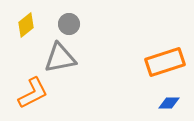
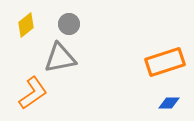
orange L-shape: rotated 8 degrees counterclockwise
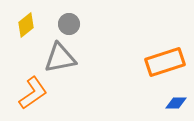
blue diamond: moved 7 px right
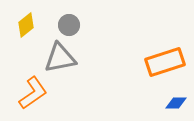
gray circle: moved 1 px down
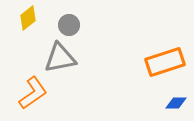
yellow diamond: moved 2 px right, 7 px up
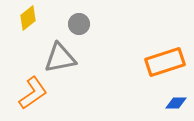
gray circle: moved 10 px right, 1 px up
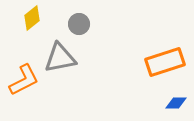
yellow diamond: moved 4 px right
orange L-shape: moved 9 px left, 13 px up; rotated 8 degrees clockwise
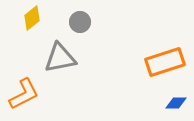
gray circle: moved 1 px right, 2 px up
orange L-shape: moved 14 px down
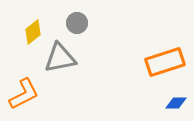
yellow diamond: moved 1 px right, 14 px down
gray circle: moved 3 px left, 1 px down
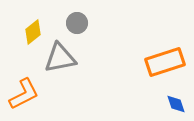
blue diamond: moved 1 px down; rotated 70 degrees clockwise
